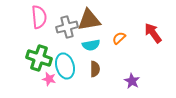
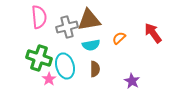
pink star: rotated 24 degrees clockwise
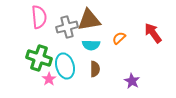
cyan semicircle: rotated 12 degrees clockwise
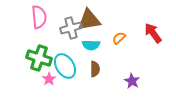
gray cross: moved 4 px right, 1 px down
cyan ellipse: rotated 15 degrees counterclockwise
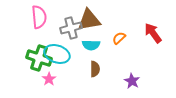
cyan ellipse: moved 8 px left, 12 px up; rotated 40 degrees counterclockwise
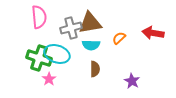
brown triangle: moved 1 px right, 3 px down
red arrow: rotated 45 degrees counterclockwise
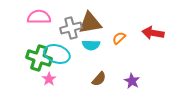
pink semicircle: rotated 85 degrees counterclockwise
brown semicircle: moved 4 px right, 10 px down; rotated 42 degrees clockwise
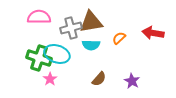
brown triangle: moved 1 px right, 1 px up
pink star: moved 1 px right
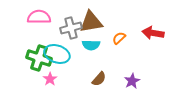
purple star: rotated 14 degrees clockwise
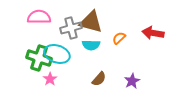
brown triangle: rotated 25 degrees clockwise
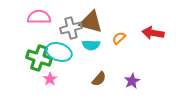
cyan ellipse: moved 2 px right, 2 px up
